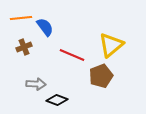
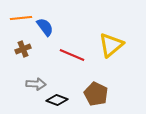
brown cross: moved 1 px left, 2 px down
brown pentagon: moved 5 px left, 18 px down; rotated 25 degrees counterclockwise
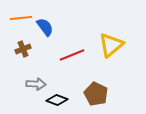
red line: rotated 45 degrees counterclockwise
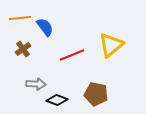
orange line: moved 1 px left
brown cross: rotated 14 degrees counterclockwise
brown pentagon: rotated 15 degrees counterclockwise
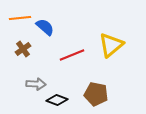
blue semicircle: rotated 12 degrees counterclockwise
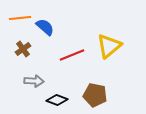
yellow triangle: moved 2 px left, 1 px down
gray arrow: moved 2 px left, 3 px up
brown pentagon: moved 1 px left, 1 px down
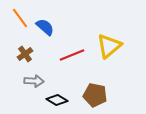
orange line: rotated 60 degrees clockwise
brown cross: moved 2 px right, 5 px down
black diamond: rotated 10 degrees clockwise
